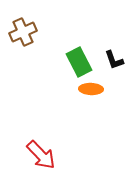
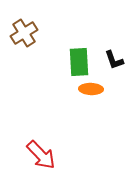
brown cross: moved 1 px right, 1 px down; rotated 8 degrees counterclockwise
green rectangle: rotated 24 degrees clockwise
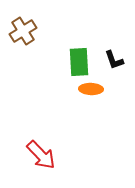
brown cross: moved 1 px left, 2 px up
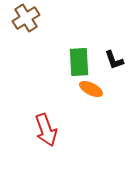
brown cross: moved 3 px right, 13 px up
orange ellipse: rotated 25 degrees clockwise
red arrow: moved 5 px right, 25 px up; rotated 24 degrees clockwise
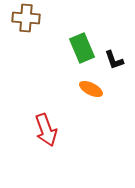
brown cross: rotated 36 degrees clockwise
green rectangle: moved 3 px right, 14 px up; rotated 20 degrees counterclockwise
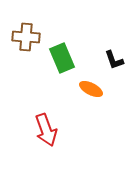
brown cross: moved 19 px down
green rectangle: moved 20 px left, 10 px down
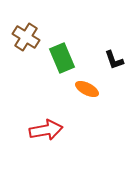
brown cross: rotated 28 degrees clockwise
orange ellipse: moved 4 px left
red arrow: rotated 80 degrees counterclockwise
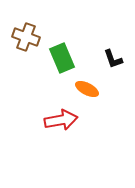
brown cross: rotated 12 degrees counterclockwise
black L-shape: moved 1 px left, 1 px up
red arrow: moved 15 px right, 10 px up
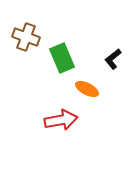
black L-shape: rotated 70 degrees clockwise
